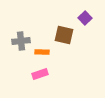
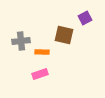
purple square: rotated 16 degrees clockwise
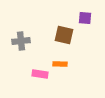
purple square: rotated 32 degrees clockwise
orange rectangle: moved 18 px right, 12 px down
pink rectangle: rotated 28 degrees clockwise
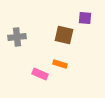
gray cross: moved 4 px left, 4 px up
orange rectangle: rotated 16 degrees clockwise
pink rectangle: rotated 14 degrees clockwise
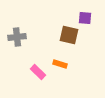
brown square: moved 5 px right
pink rectangle: moved 2 px left, 2 px up; rotated 21 degrees clockwise
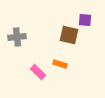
purple square: moved 2 px down
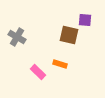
gray cross: rotated 36 degrees clockwise
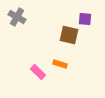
purple square: moved 1 px up
gray cross: moved 20 px up
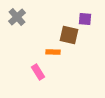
gray cross: rotated 18 degrees clockwise
orange rectangle: moved 7 px left, 12 px up; rotated 16 degrees counterclockwise
pink rectangle: rotated 14 degrees clockwise
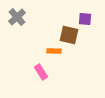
orange rectangle: moved 1 px right, 1 px up
pink rectangle: moved 3 px right
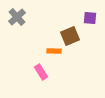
purple square: moved 5 px right, 1 px up
brown square: moved 1 px right, 1 px down; rotated 36 degrees counterclockwise
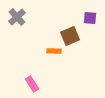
pink rectangle: moved 9 px left, 12 px down
